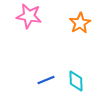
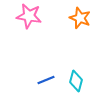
orange star: moved 5 px up; rotated 20 degrees counterclockwise
cyan diamond: rotated 15 degrees clockwise
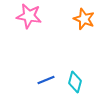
orange star: moved 4 px right, 1 px down
cyan diamond: moved 1 px left, 1 px down
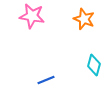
pink star: moved 3 px right
cyan diamond: moved 19 px right, 17 px up
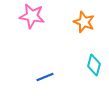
orange star: moved 3 px down
blue line: moved 1 px left, 3 px up
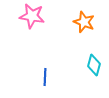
blue line: rotated 66 degrees counterclockwise
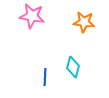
orange star: rotated 15 degrees counterclockwise
cyan diamond: moved 21 px left, 2 px down
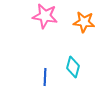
pink star: moved 13 px right
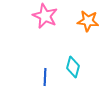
pink star: rotated 15 degrees clockwise
orange star: moved 4 px right, 1 px up
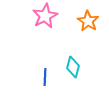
pink star: rotated 20 degrees clockwise
orange star: rotated 25 degrees clockwise
